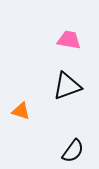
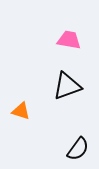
black semicircle: moved 5 px right, 2 px up
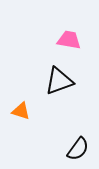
black triangle: moved 8 px left, 5 px up
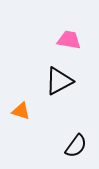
black triangle: rotated 8 degrees counterclockwise
black semicircle: moved 2 px left, 3 px up
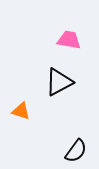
black triangle: moved 1 px down
black semicircle: moved 5 px down
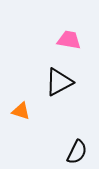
black semicircle: moved 1 px right, 1 px down; rotated 10 degrees counterclockwise
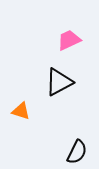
pink trapezoid: rotated 35 degrees counterclockwise
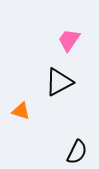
pink trapezoid: rotated 30 degrees counterclockwise
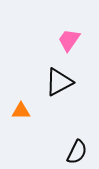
orange triangle: rotated 18 degrees counterclockwise
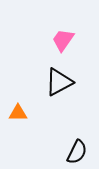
pink trapezoid: moved 6 px left
orange triangle: moved 3 px left, 2 px down
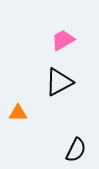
pink trapezoid: rotated 25 degrees clockwise
black semicircle: moved 1 px left, 2 px up
